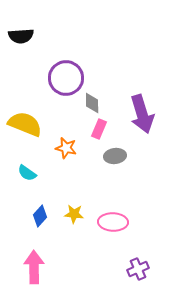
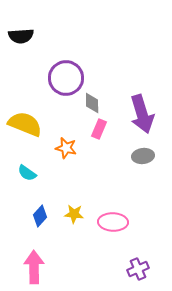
gray ellipse: moved 28 px right
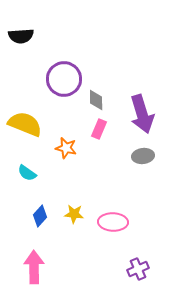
purple circle: moved 2 px left, 1 px down
gray diamond: moved 4 px right, 3 px up
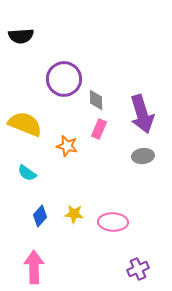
orange star: moved 1 px right, 2 px up
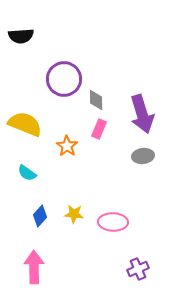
orange star: rotated 20 degrees clockwise
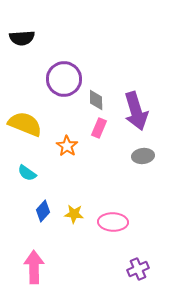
black semicircle: moved 1 px right, 2 px down
purple arrow: moved 6 px left, 3 px up
pink rectangle: moved 1 px up
blue diamond: moved 3 px right, 5 px up
